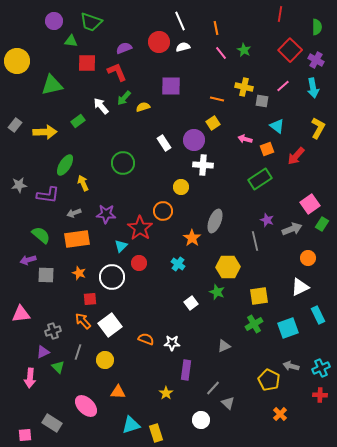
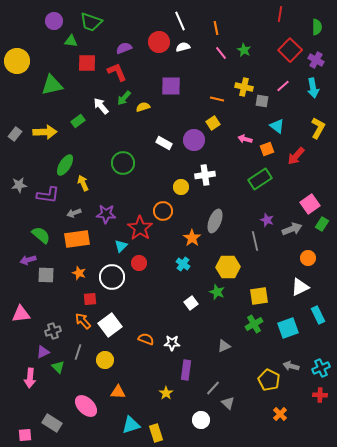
gray rectangle at (15, 125): moved 9 px down
white rectangle at (164, 143): rotated 28 degrees counterclockwise
white cross at (203, 165): moved 2 px right, 10 px down; rotated 12 degrees counterclockwise
cyan cross at (178, 264): moved 5 px right
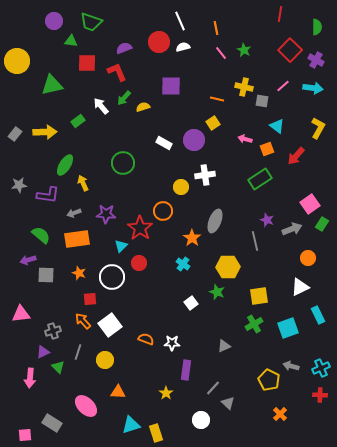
cyan arrow at (313, 88): rotated 72 degrees counterclockwise
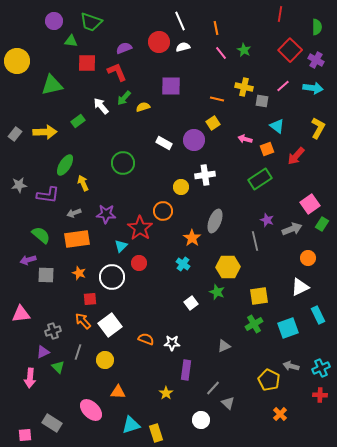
pink ellipse at (86, 406): moved 5 px right, 4 px down
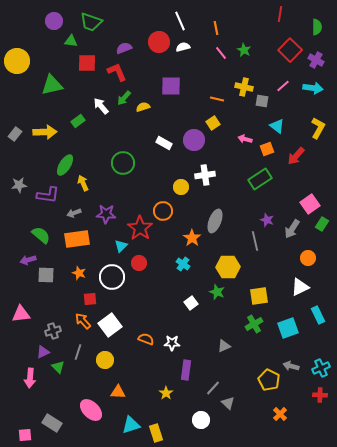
gray arrow at (292, 229): rotated 144 degrees clockwise
